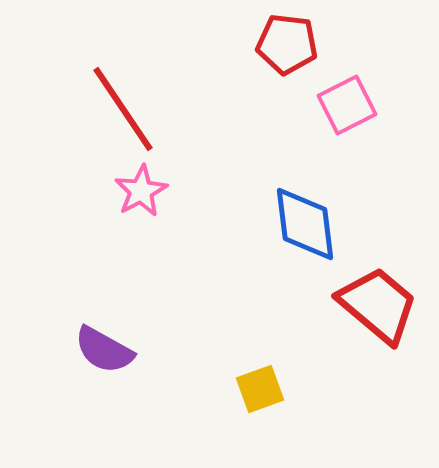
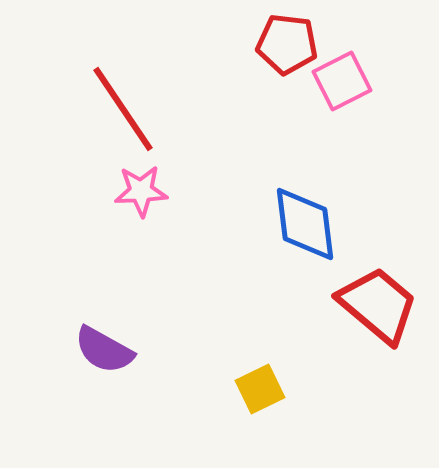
pink square: moved 5 px left, 24 px up
pink star: rotated 26 degrees clockwise
yellow square: rotated 6 degrees counterclockwise
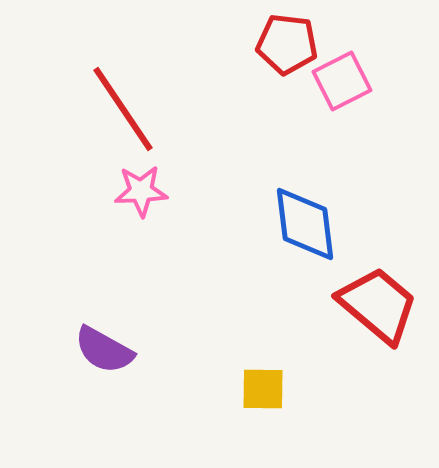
yellow square: moved 3 px right; rotated 27 degrees clockwise
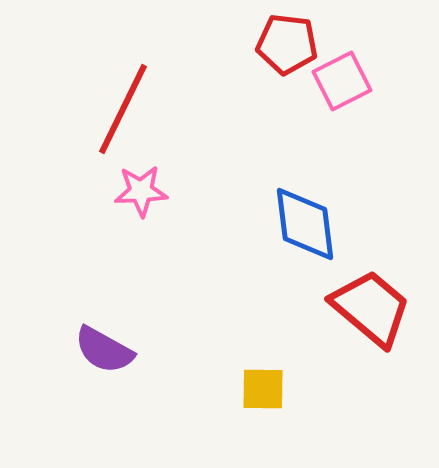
red line: rotated 60 degrees clockwise
red trapezoid: moved 7 px left, 3 px down
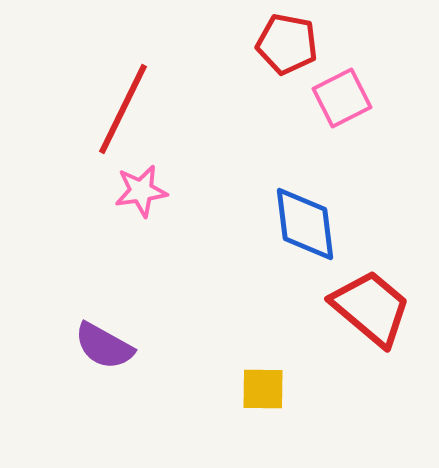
red pentagon: rotated 4 degrees clockwise
pink square: moved 17 px down
pink star: rotated 6 degrees counterclockwise
purple semicircle: moved 4 px up
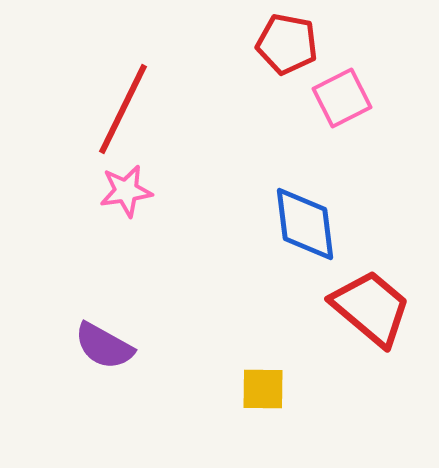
pink star: moved 15 px left
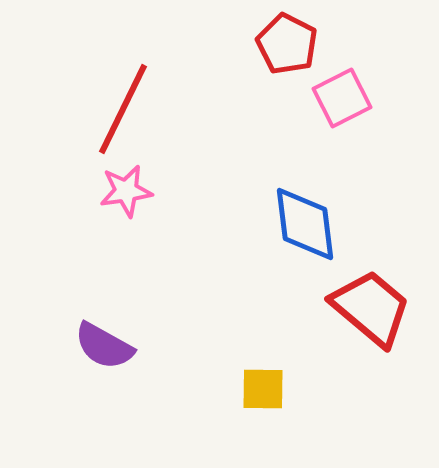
red pentagon: rotated 16 degrees clockwise
